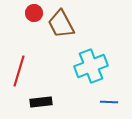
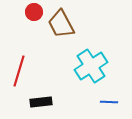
red circle: moved 1 px up
cyan cross: rotated 12 degrees counterclockwise
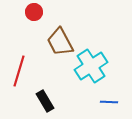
brown trapezoid: moved 1 px left, 18 px down
black rectangle: moved 4 px right, 1 px up; rotated 65 degrees clockwise
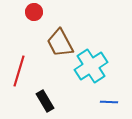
brown trapezoid: moved 1 px down
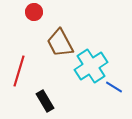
blue line: moved 5 px right, 15 px up; rotated 30 degrees clockwise
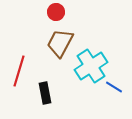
red circle: moved 22 px right
brown trapezoid: rotated 56 degrees clockwise
black rectangle: moved 8 px up; rotated 20 degrees clockwise
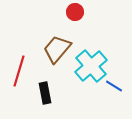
red circle: moved 19 px right
brown trapezoid: moved 3 px left, 6 px down; rotated 12 degrees clockwise
cyan cross: rotated 8 degrees counterclockwise
blue line: moved 1 px up
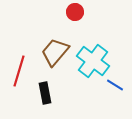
brown trapezoid: moved 2 px left, 3 px down
cyan cross: moved 2 px right, 5 px up; rotated 12 degrees counterclockwise
blue line: moved 1 px right, 1 px up
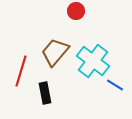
red circle: moved 1 px right, 1 px up
red line: moved 2 px right
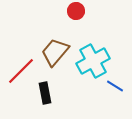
cyan cross: rotated 24 degrees clockwise
red line: rotated 28 degrees clockwise
blue line: moved 1 px down
